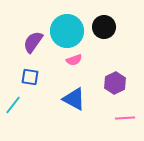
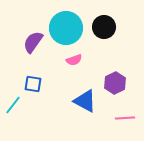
cyan circle: moved 1 px left, 3 px up
blue square: moved 3 px right, 7 px down
blue triangle: moved 11 px right, 2 px down
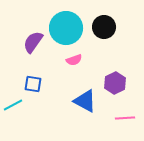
cyan line: rotated 24 degrees clockwise
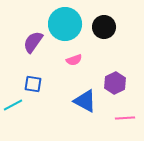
cyan circle: moved 1 px left, 4 px up
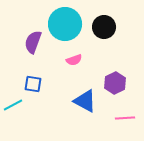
purple semicircle: rotated 15 degrees counterclockwise
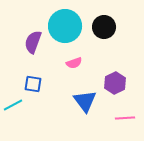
cyan circle: moved 2 px down
pink semicircle: moved 3 px down
blue triangle: rotated 25 degrees clockwise
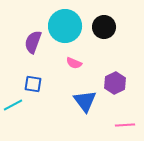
pink semicircle: rotated 42 degrees clockwise
pink line: moved 7 px down
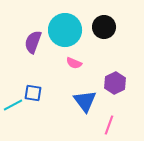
cyan circle: moved 4 px down
blue square: moved 9 px down
pink line: moved 16 px left; rotated 66 degrees counterclockwise
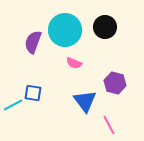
black circle: moved 1 px right
purple hexagon: rotated 20 degrees counterclockwise
pink line: rotated 48 degrees counterclockwise
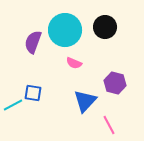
blue triangle: rotated 20 degrees clockwise
